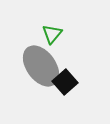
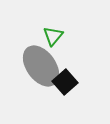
green triangle: moved 1 px right, 2 px down
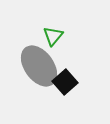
gray ellipse: moved 2 px left
